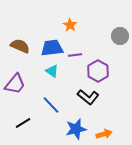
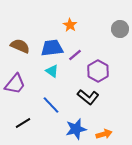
gray circle: moved 7 px up
purple line: rotated 32 degrees counterclockwise
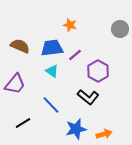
orange star: rotated 16 degrees counterclockwise
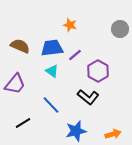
blue star: moved 2 px down
orange arrow: moved 9 px right
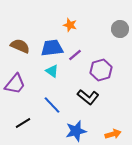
purple hexagon: moved 3 px right, 1 px up; rotated 15 degrees clockwise
blue line: moved 1 px right
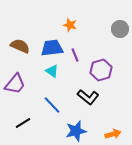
purple line: rotated 72 degrees counterclockwise
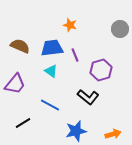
cyan triangle: moved 1 px left
blue line: moved 2 px left; rotated 18 degrees counterclockwise
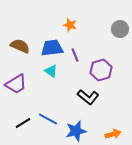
purple trapezoid: moved 1 px right; rotated 20 degrees clockwise
blue line: moved 2 px left, 14 px down
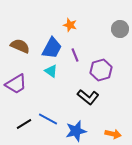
blue trapezoid: rotated 125 degrees clockwise
black line: moved 1 px right, 1 px down
orange arrow: rotated 28 degrees clockwise
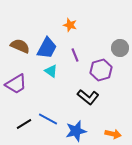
gray circle: moved 19 px down
blue trapezoid: moved 5 px left
